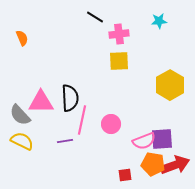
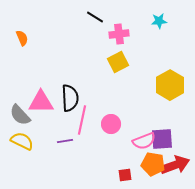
yellow square: moved 1 px left, 1 px down; rotated 25 degrees counterclockwise
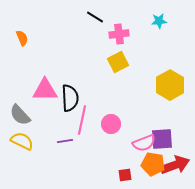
pink triangle: moved 4 px right, 12 px up
pink semicircle: moved 2 px down
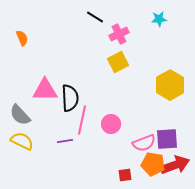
cyan star: moved 2 px up
pink cross: rotated 18 degrees counterclockwise
purple square: moved 5 px right
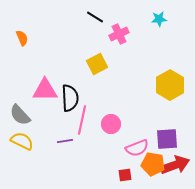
yellow square: moved 21 px left, 2 px down
pink semicircle: moved 7 px left, 5 px down
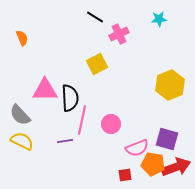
yellow hexagon: rotated 8 degrees clockwise
purple square: rotated 20 degrees clockwise
red arrow: moved 1 px right, 2 px down
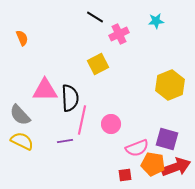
cyan star: moved 3 px left, 2 px down
yellow square: moved 1 px right
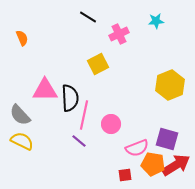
black line: moved 7 px left
pink line: moved 2 px right, 5 px up
purple line: moved 14 px right; rotated 49 degrees clockwise
red arrow: moved 2 px up; rotated 12 degrees counterclockwise
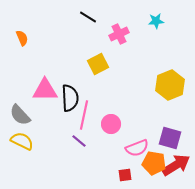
purple square: moved 3 px right, 1 px up
orange pentagon: moved 1 px right, 1 px up
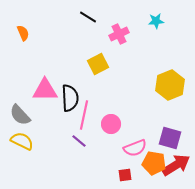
orange semicircle: moved 1 px right, 5 px up
pink semicircle: moved 2 px left
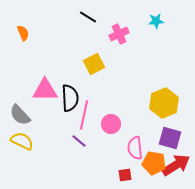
yellow square: moved 4 px left
yellow hexagon: moved 6 px left, 18 px down
pink semicircle: rotated 105 degrees clockwise
